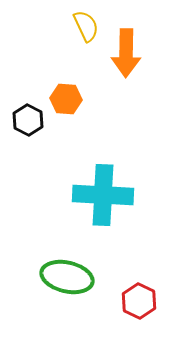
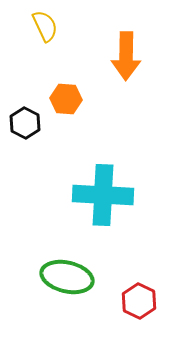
yellow semicircle: moved 41 px left
orange arrow: moved 3 px down
black hexagon: moved 3 px left, 3 px down
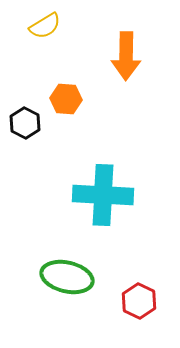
yellow semicircle: rotated 84 degrees clockwise
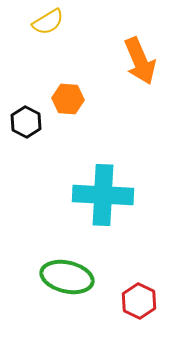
yellow semicircle: moved 3 px right, 4 px up
orange arrow: moved 14 px right, 5 px down; rotated 24 degrees counterclockwise
orange hexagon: moved 2 px right
black hexagon: moved 1 px right, 1 px up
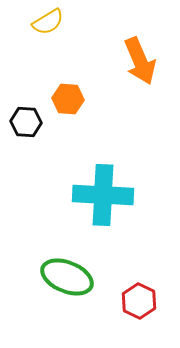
black hexagon: rotated 24 degrees counterclockwise
green ellipse: rotated 9 degrees clockwise
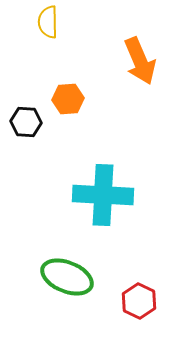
yellow semicircle: rotated 120 degrees clockwise
orange hexagon: rotated 8 degrees counterclockwise
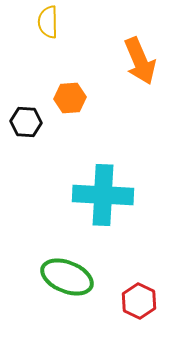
orange hexagon: moved 2 px right, 1 px up
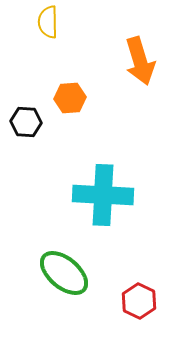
orange arrow: rotated 6 degrees clockwise
green ellipse: moved 3 px left, 4 px up; rotated 18 degrees clockwise
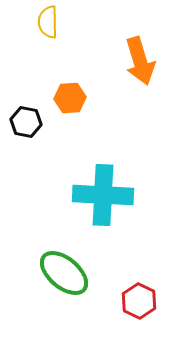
black hexagon: rotated 8 degrees clockwise
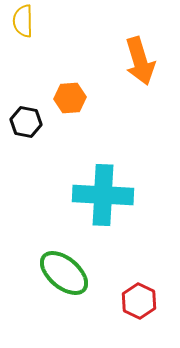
yellow semicircle: moved 25 px left, 1 px up
